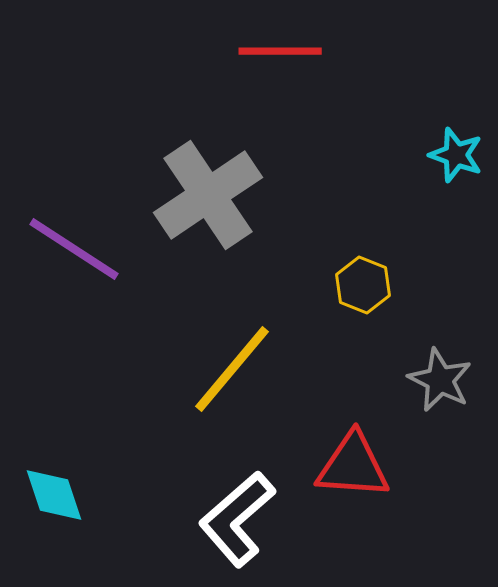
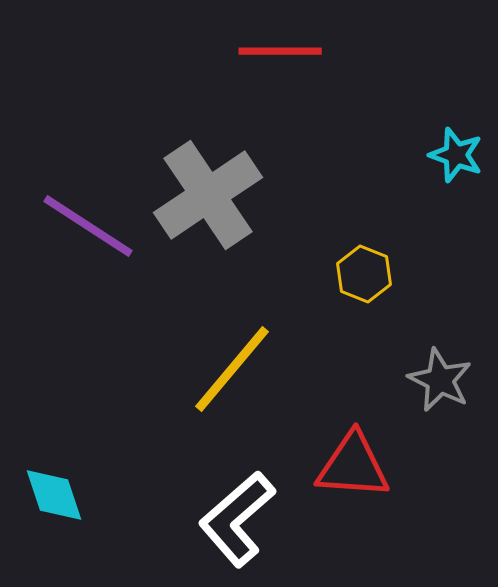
purple line: moved 14 px right, 23 px up
yellow hexagon: moved 1 px right, 11 px up
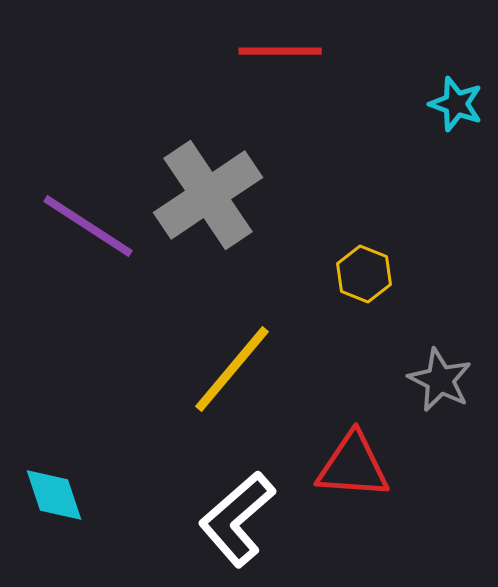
cyan star: moved 51 px up
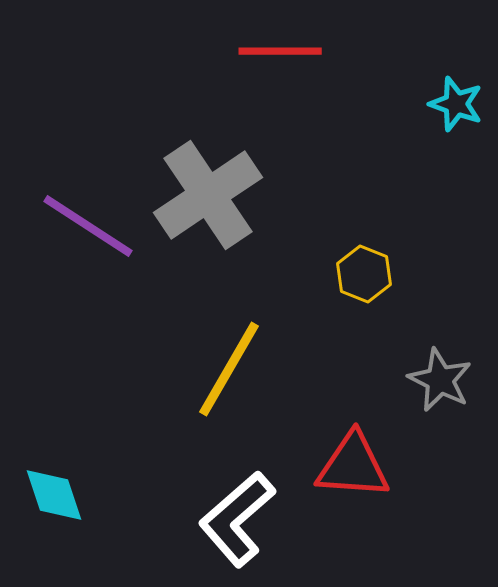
yellow line: moved 3 px left; rotated 10 degrees counterclockwise
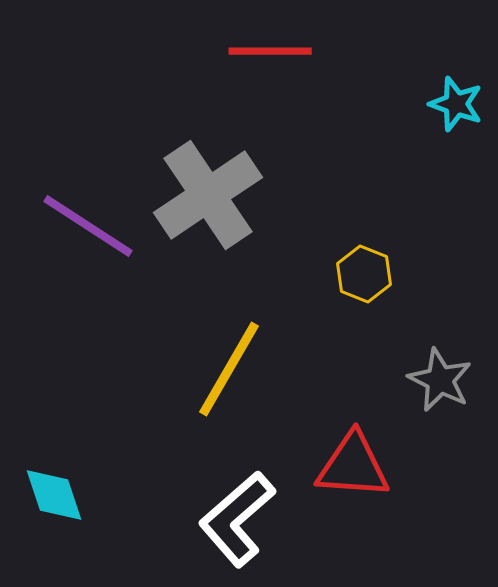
red line: moved 10 px left
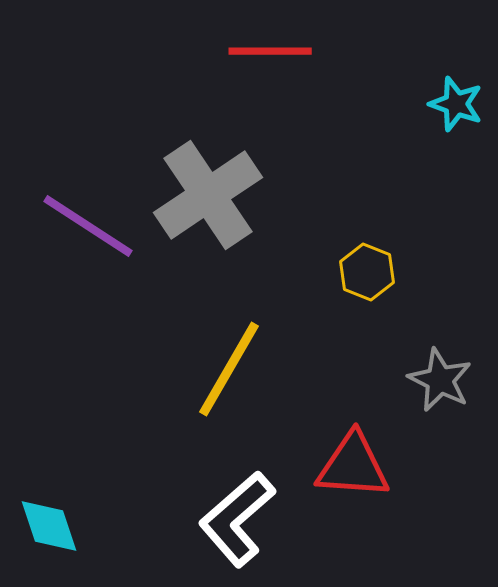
yellow hexagon: moved 3 px right, 2 px up
cyan diamond: moved 5 px left, 31 px down
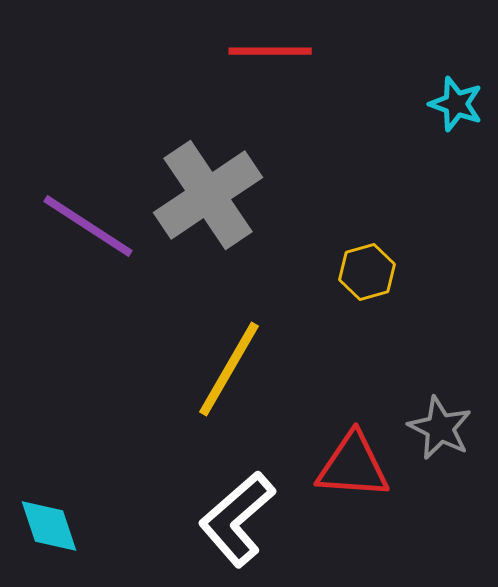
yellow hexagon: rotated 22 degrees clockwise
gray star: moved 48 px down
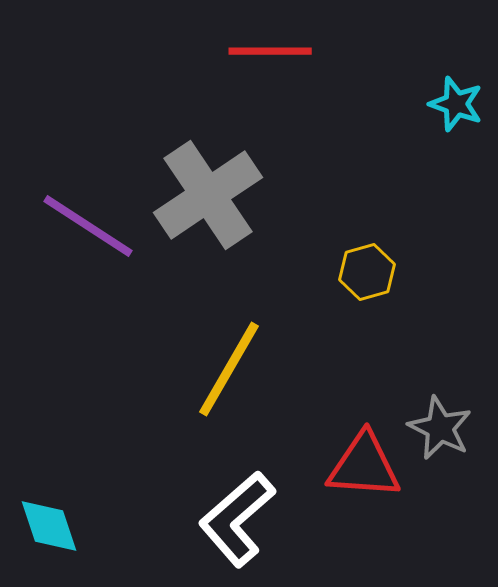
red triangle: moved 11 px right
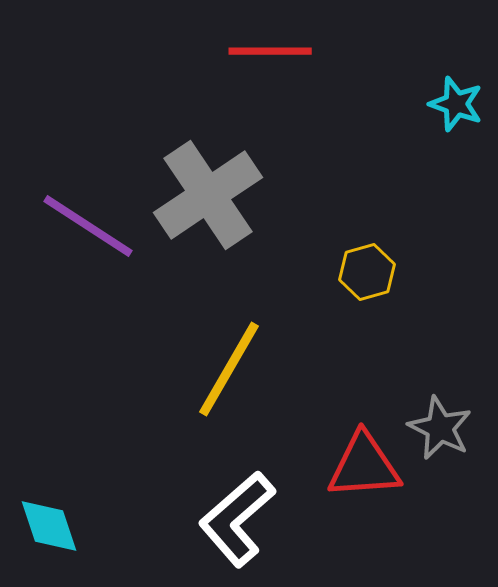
red triangle: rotated 8 degrees counterclockwise
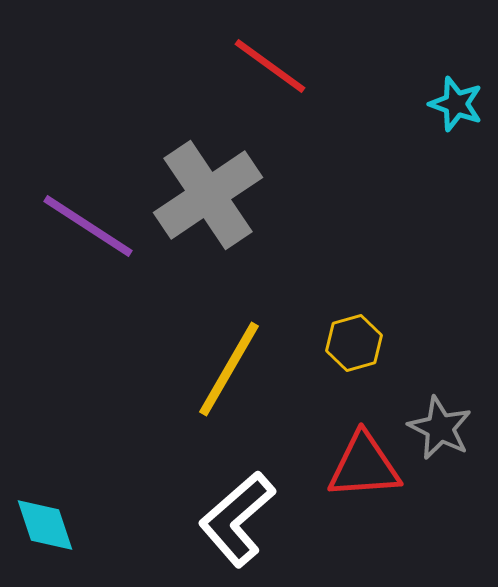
red line: moved 15 px down; rotated 36 degrees clockwise
yellow hexagon: moved 13 px left, 71 px down
cyan diamond: moved 4 px left, 1 px up
